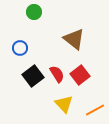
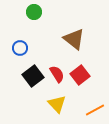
yellow triangle: moved 7 px left
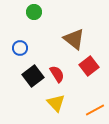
red square: moved 9 px right, 9 px up
yellow triangle: moved 1 px left, 1 px up
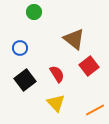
black square: moved 8 px left, 4 px down
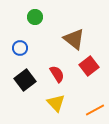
green circle: moved 1 px right, 5 px down
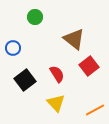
blue circle: moved 7 px left
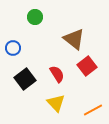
red square: moved 2 px left
black square: moved 1 px up
orange line: moved 2 px left
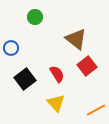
brown triangle: moved 2 px right
blue circle: moved 2 px left
orange line: moved 3 px right
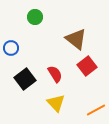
red semicircle: moved 2 px left
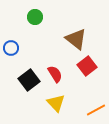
black square: moved 4 px right, 1 px down
